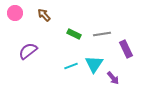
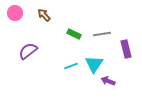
purple rectangle: rotated 12 degrees clockwise
purple arrow: moved 5 px left, 3 px down; rotated 152 degrees clockwise
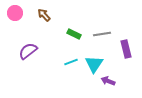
cyan line: moved 4 px up
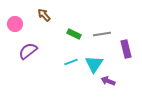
pink circle: moved 11 px down
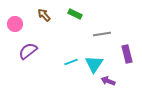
green rectangle: moved 1 px right, 20 px up
purple rectangle: moved 1 px right, 5 px down
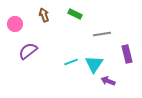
brown arrow: rotated 24 degrees clockwise
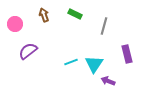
gray line: moved 2 px right, 8 px up; rotated 66 degrees counterclockwise
